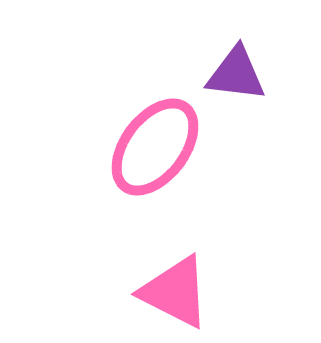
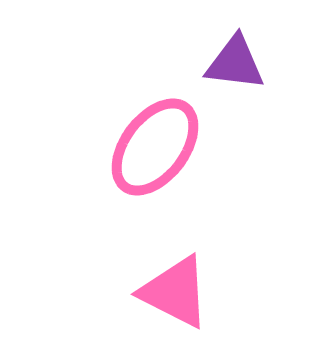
purple triangle: moved 1 px left, 11 px up
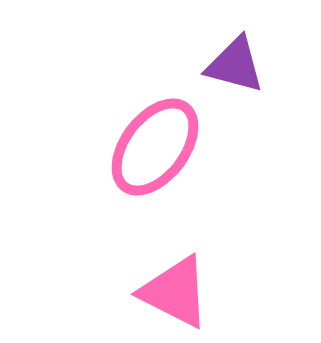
purple triangle: moved 2 px down; rotated 8 degrees clockwise
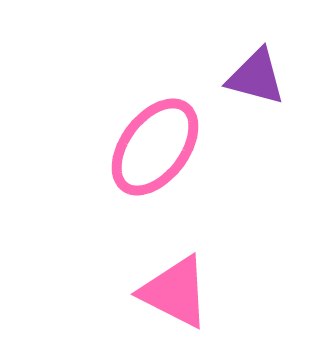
purple triangle: moved 21 px right, 12 px down
